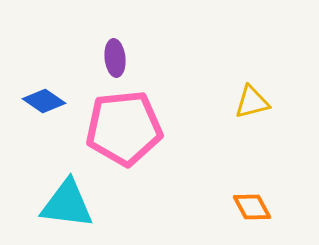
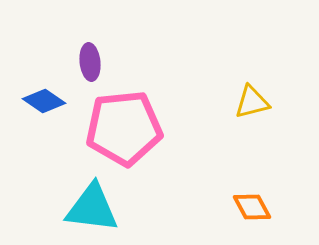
purple ellipse: moved 25 px left, 4 px down
cyan triangle: moved 25 px right, 4 px down
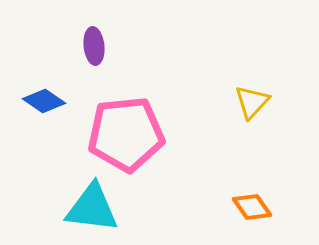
purple ellipse: moved 4 px right, 16 px up
yellow triangle: rotated 33 degrees counterclockwise
pink pentagon: moved 2 px right, 6 px down
orange diamond: rotated 6 degrees counterclockwise
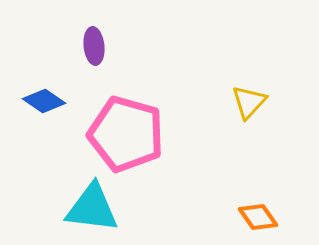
yellow triangle: moved 3 px left
pink pentagon: rotated 22 degrees clockwise
orange diamond: moved 6 px right, 10 px down
